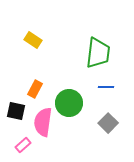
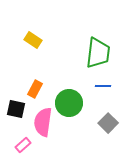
blue line: moved 3 px left, 1 px up
black square: moved 2 px up
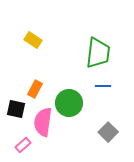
gray square: moved 9 px down
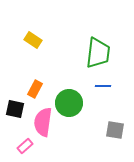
black square: moved 1 px left
gray square: moved 7 px right, 2 px up; rotated 36 degrees counterclockwise
pink rectangle: moved 2 px right, 1 px down
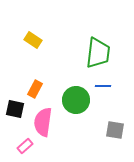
green circle: moved 7 px right, 3 px up
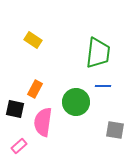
green circle: moved 2 px down
pink rectangle: moved 6 px left
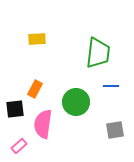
yellow rectangle: moved 4 px right, 1 px up; rotated 36 degrees counterclockwise
blue line: moved 8 px right
black square: rotated 18 degrees counterclockwise
pink semicircle: moved 2 px down
gray square: rotated 18 degrees counterclockwise
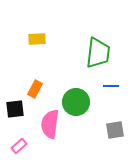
pink semicircle: moved 7 px right
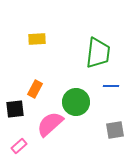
pink semicircle: rotated 40 degrees clockwise
